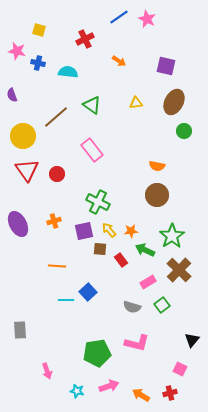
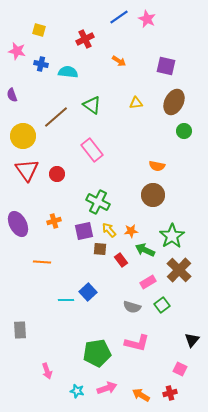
blue cross at (38, 63): moved 3 px right, 1 px down
brown circle at (157, 195): moved 4 px left
orange line at (57, 266): moved 15 px left, 4 px up
pink arrow at (109, 386): moved 2 px left, 2 px down
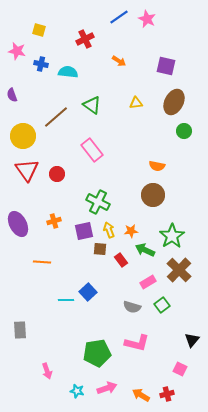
yellow arrow at (109, 230): rotated 21 degrees clockwise
red cross at (170, 393): moved 3 px left, 1 px down
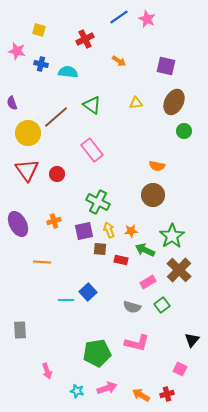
purple semicircle at (12, 95): moved 8 px down
yellow circle at (23, 136): moved 5 px right, 3 px up
red rectangle at (121, 260): rotated 40 degrees counterclockwise
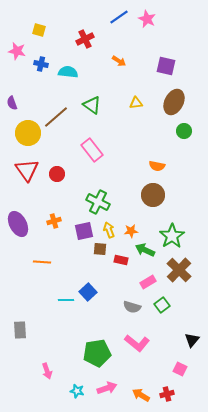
pink L-shape at (137, 343): rotated 25 degrees clockwise
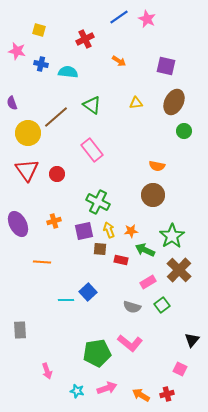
pink L-shape at (137, 343): moved 7 px left
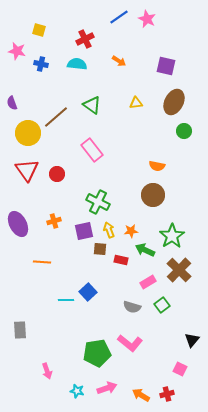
cyan semicircle at (68, 72): moved 9 px right, 8 px up
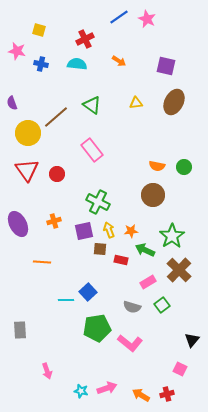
green circle at (184, 131): moved 36 px down
green pentagon at (97, 353): moved 25 px up
cyan star at (77, 391): moved 4 px right
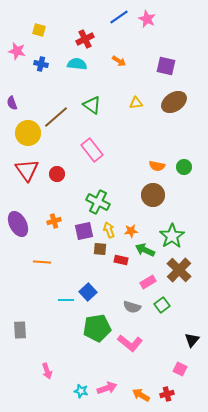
brown ellipse at (174, 102): rotated 30 degrees clockwise
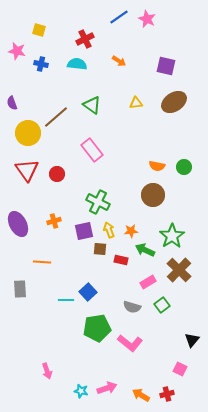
gray rectangle at (20, 330): moved 41 px up
